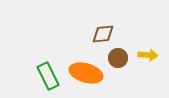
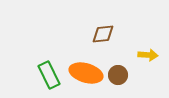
brown circle: moved 17 px down
green rectangle: moved 1 px right, 1 px up
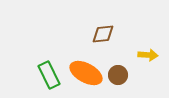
orange ellipse: rotated 12 degrees clockwise
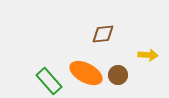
green rectangle: moved 6 px down; rotated 16 degrees counterclockwise
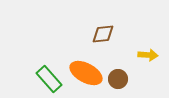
brown circle: moved 4 px down
green rectangle: moved 2 px up
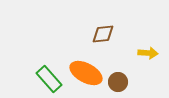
yellow arrow: moved 2 px up
brown circle: moved 3 px down
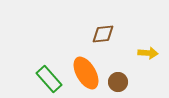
orange ellipse: rotated 32 degrees clockwise
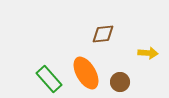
brown circle: moved 2 px right
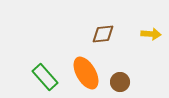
yellow arrow: moved 3 px right, 19 px up
green rectangle: moved 4 px left, 2 px up
